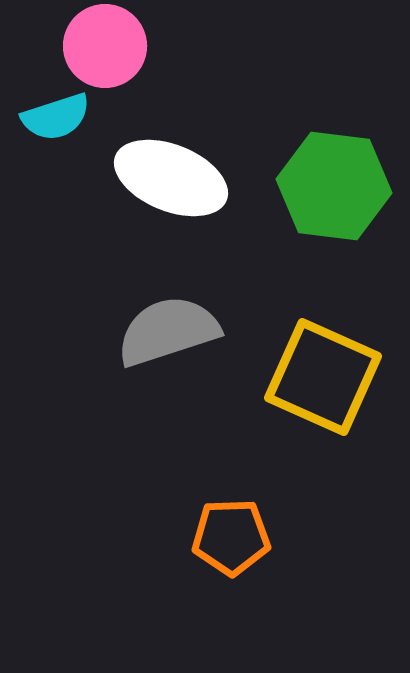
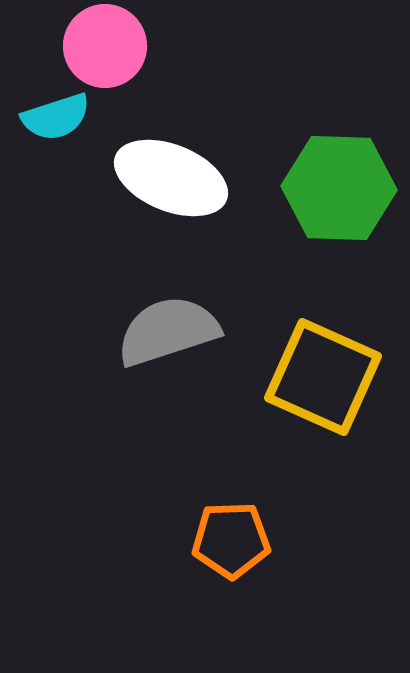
green hexagon: moved 5 px right, 2 px down; rotated 5 degrees counterclockwise
orange pentagon: moved 3 px down
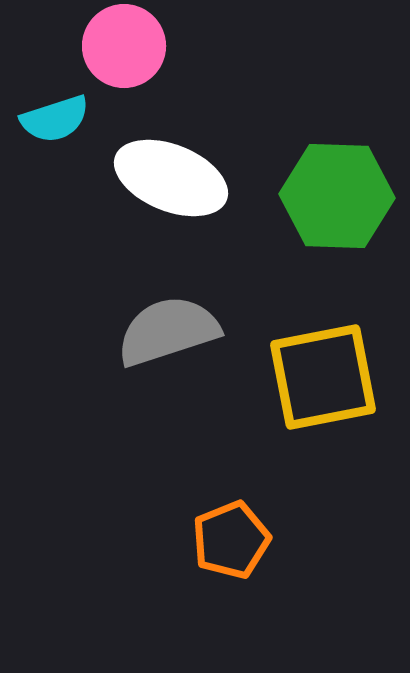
pink circle: moved 19 px right
cyan semicircle: moved 1 px left, 2 px down
green hexagon: moved 2 px left, 8 px down
yellow square: rotated 35 degrees counterclockwise
orange pentagon: rotated 20 degrees counterclockwise
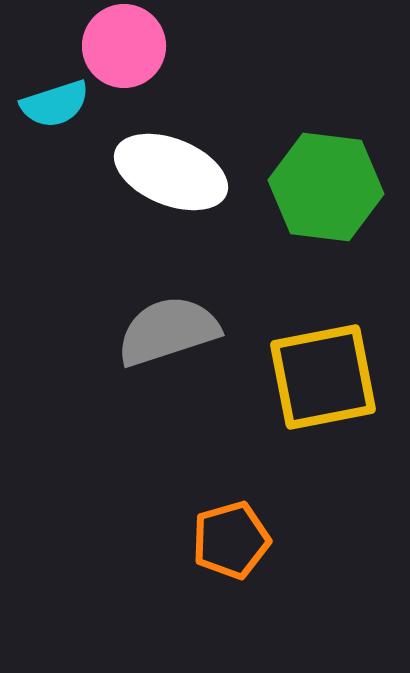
cyan semicircle: moved 15 px up
white ellipse: moved 6 px up
green hexagon: moved 11 px left, 9 px up; rotated 5 degrees clockwise
orange pentagon: rotated 6 degrees clockwise
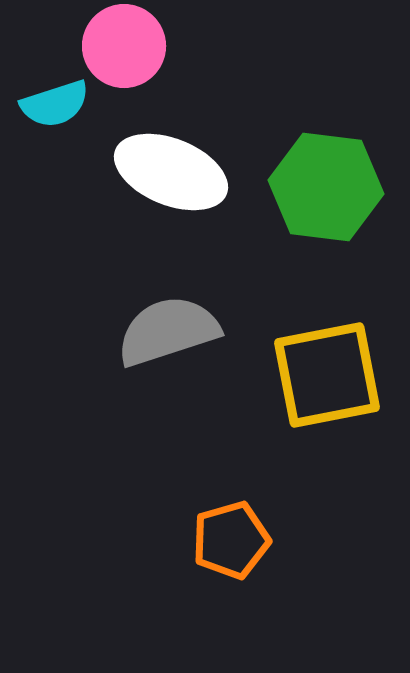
yellow square: moved 4 px right, 2 px up
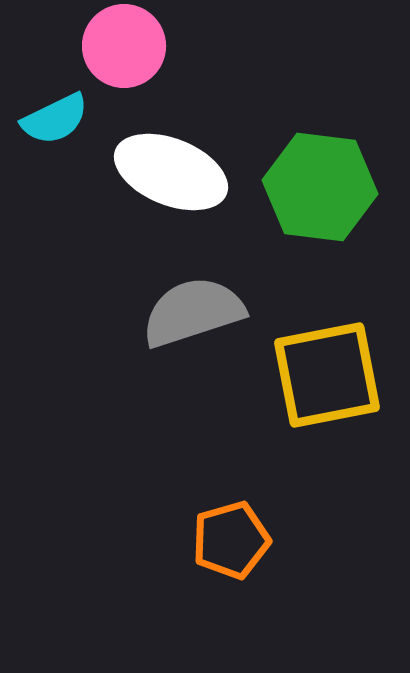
cyan semicircle: moved 15 px down; rotated 8 degrees counterclockwise
green hexagon: moved 6 px left
gray semicircle: moved 25 px right, 19 px up
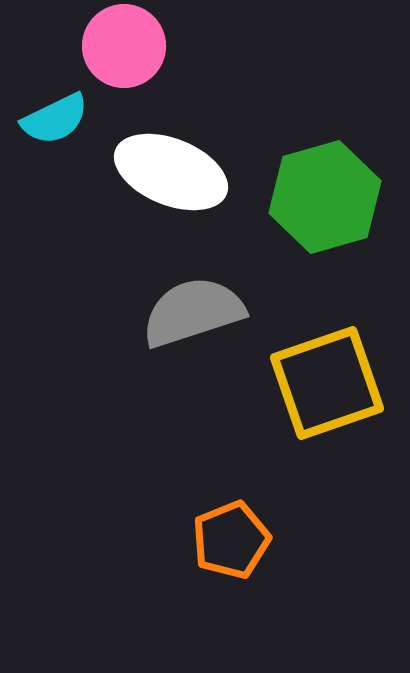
green hexagon: moved 5 px right, 10 px down; rotated 23 degrees counterclockwise
yellow square: moved 8 px down; rotated 8 degrees counterclockwise
orange pentagon: rotated 6 degrees counterclockwise
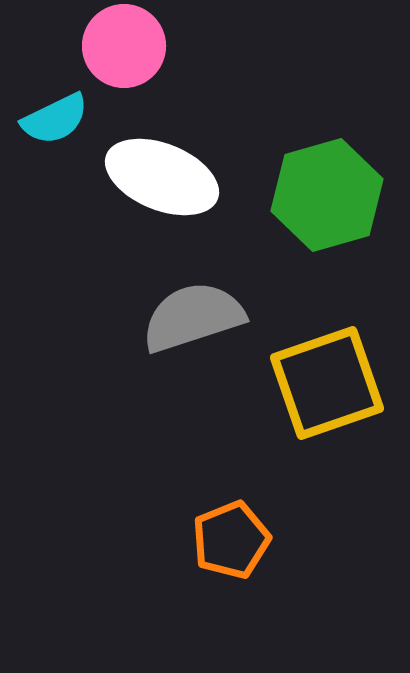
white ellipse: moved 9 px left, 5 px down
green hexagon: moved 2 px right, 2 px up
gray semicircle: moved 5 px down
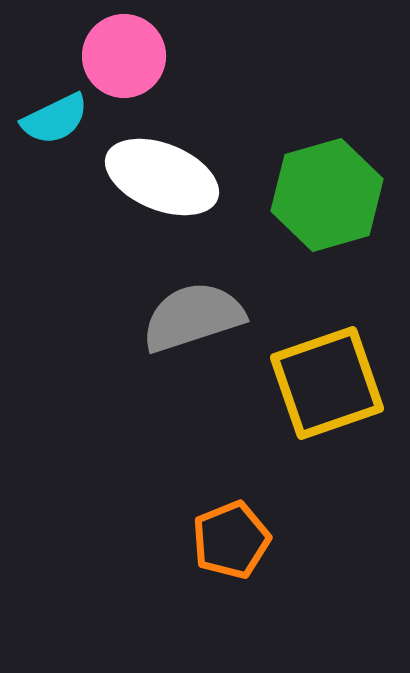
pink circle: moved 10 px down
